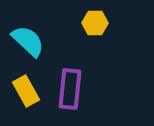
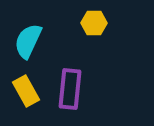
yellow hexagon: moved 1 px left
cyan semicircle: rotated 108 degrees counterclockwise
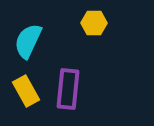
purple rectangle: moved 2 px left
